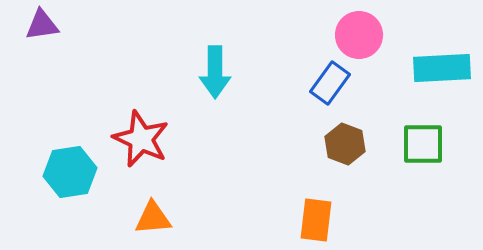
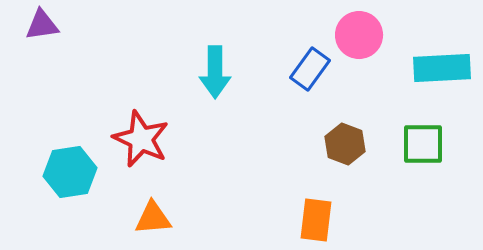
blue rectangle: moved 20 px left, 14 px up
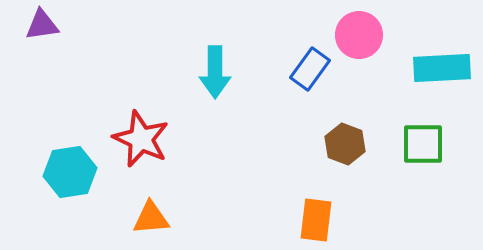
orange triangle: moved 2 px left
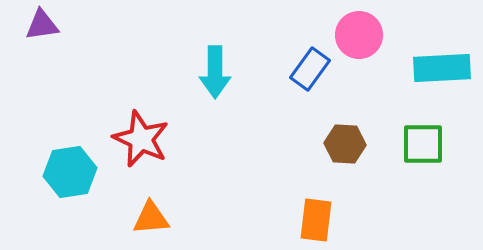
brown hexagon: rotated 18 degrees counterclockwise
